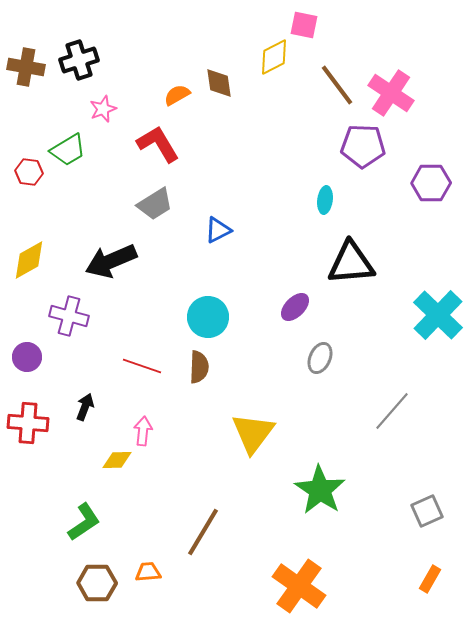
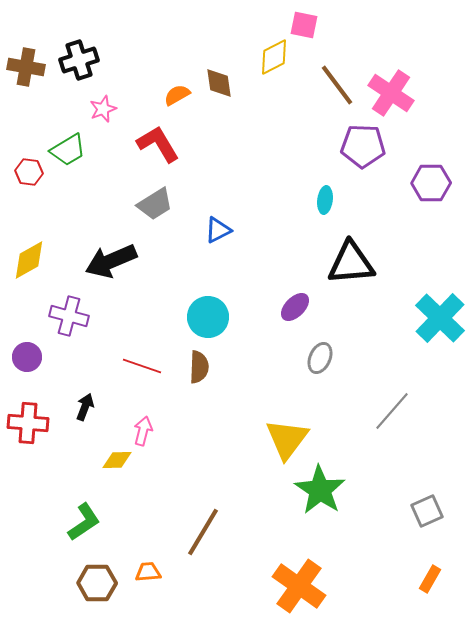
cyan cross at (438, 315): moved 2 px right, 3 px down
pink arrow at (143, 431): rotated 8 degrees clockwise
yellow triangle at (253, 433): moved 34 px right, 6 px down
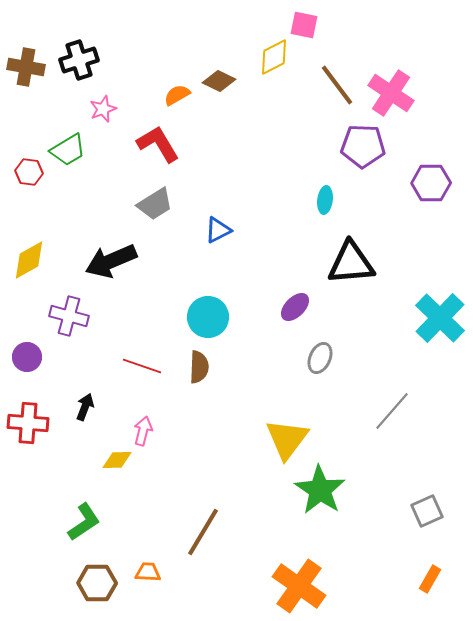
brown diamond at (219, 83): moved 2 px up; rotated 56 degrees counterclockwise
orange trapezoid at (148, 572): rotated 8 degrees clockwise
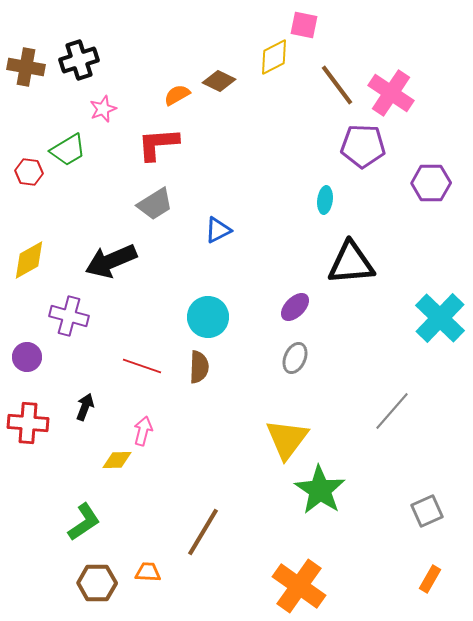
red L-shape at (158, 144): rotated 63 degrees counterclockwise
gray ellipse at (320, 358): moved 25 px left
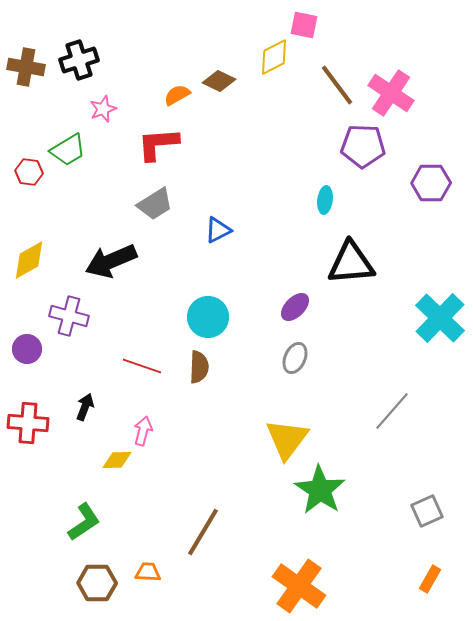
purple circle at (27, 357): moved 8 px up
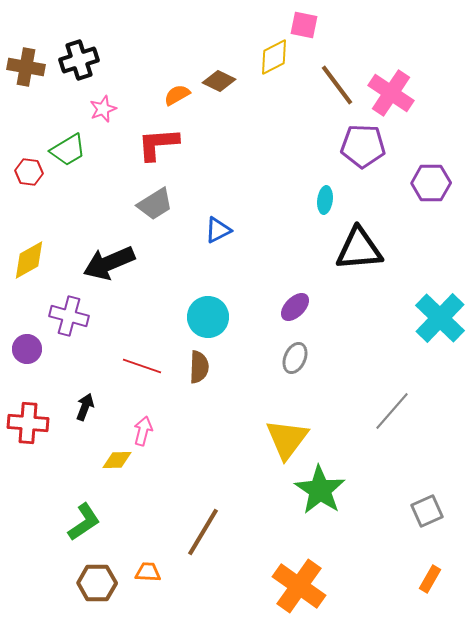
black arrow at (111, 261): moved 2 px left, 2 px down
black triangle at (351, 263): moved 8 px right, 14 px up
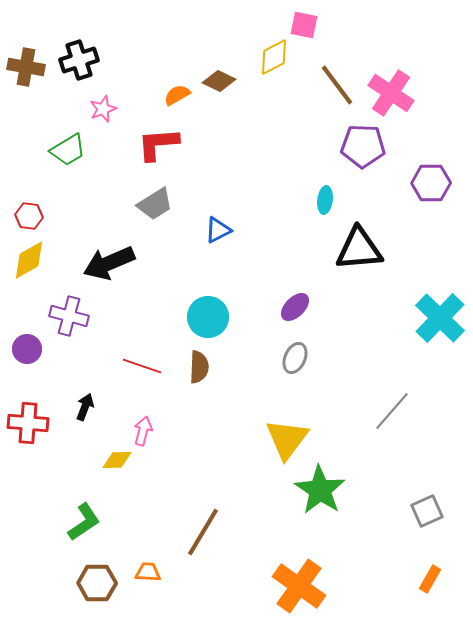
red hexagon at (29, 172): moved 44 px down
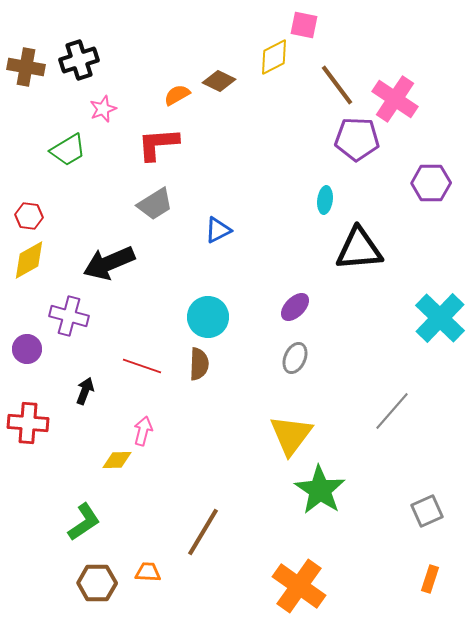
pink cross at (391, 93): moved 4 px right, 6 px down
purple pentagon at (363, 146): moved 6 px left, 7 px up
brown semicircle at (199, 367): moved 3 px up
black arrow at (85, 407): moved 16 px up
yellow triangle at (287, 439): moved 4 px right, 4 px up
orange rectangle at (430, 579): rotated 12 degrees counterclockwise
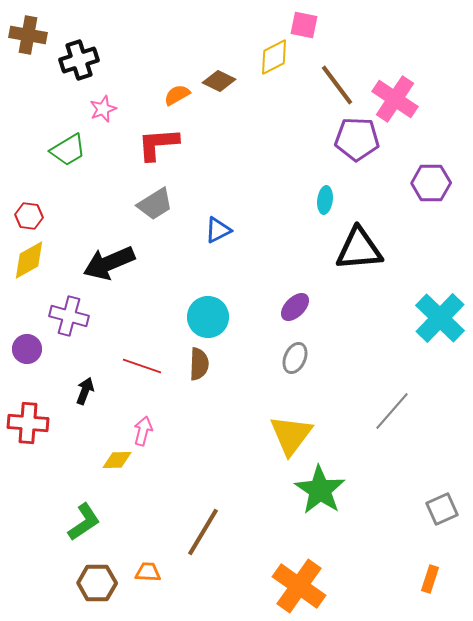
brown cross at (26, 67): moved 2 px right, 32 px up
gray square at (427, 511): moved 15 px right, 2 px up
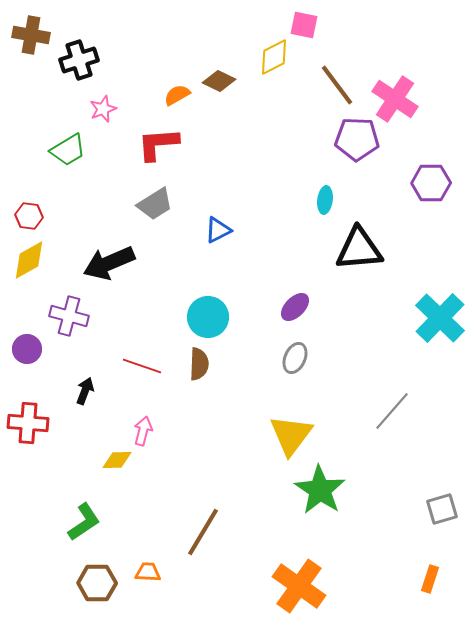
brown cross at (28, 35): moved 3 px right
gray square at (442, 509): rotated 8 degrees clockwise
